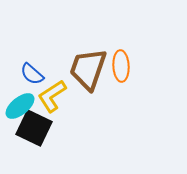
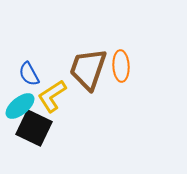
blue semicircle: moved 3 px left; rotated 20 degrees clockwise
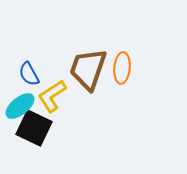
orange ellipse: moved 1 px right, 2 px down; rotated 8 degrees clockwise
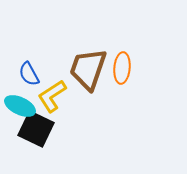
cyan ellipse: rotated 64 degrees clockwise
black square: moved 2 px right, 1 px down
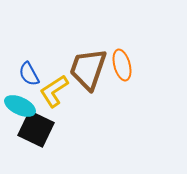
orange ellipse: moved 3 px up; rotated 20 degrees counterclockwise
yellow L-shape: moved 2 px right, 5 px up
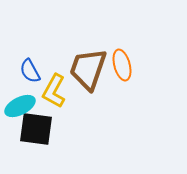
blue semicircle: moved 1 px right, 3 px up
yellow L-shape: rotated 28 degrees counterclockwise
cyan ellipse: rotated 52 degrees counterclockwise
black square: rotated 18 degrees counterclockwise
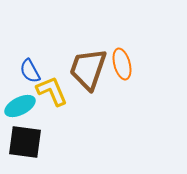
orange ellipse: moved 1 px up
yellow L-shape: moved 2 px left; rotated 128 degrees clockwise
black square: moved 11 px left, 13 px down
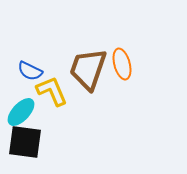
blue semicircle: rotated 35 degrees counterclockwise
cyan ellipse: moved 1 px right, 6 px down; rotated 20 degrees counterclockwise
